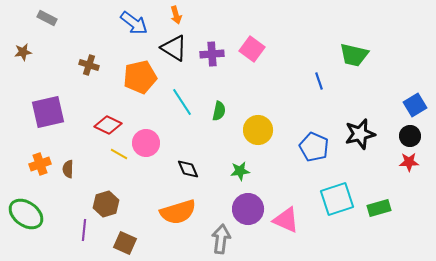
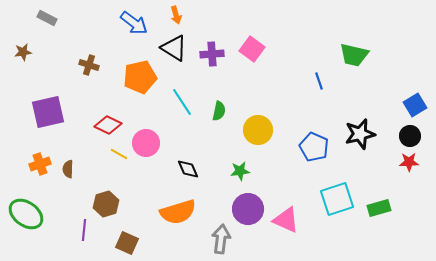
brown square: moved 2 px right
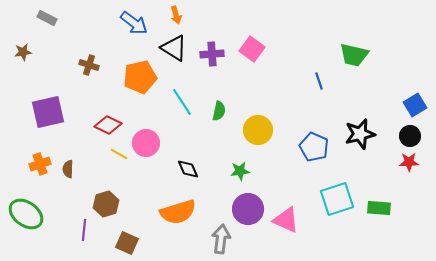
green rectangle: rotated 20 degrees clockwise
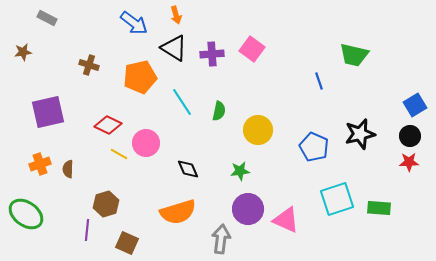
purple line: moved 3 px right
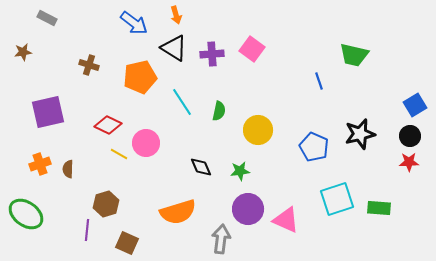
black diamond: moved 13 px right, 2 px up
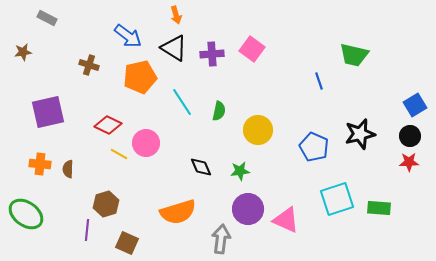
blue arrow: moved 6 px left, 13 px down
orange cross: rotated 25 degrees clockwise
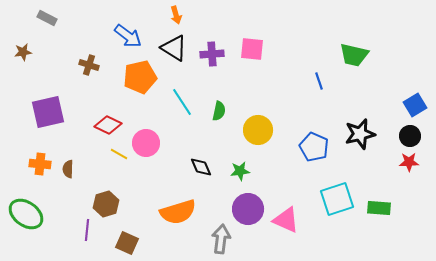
pink square: rotated 30 degrees counterclockwise
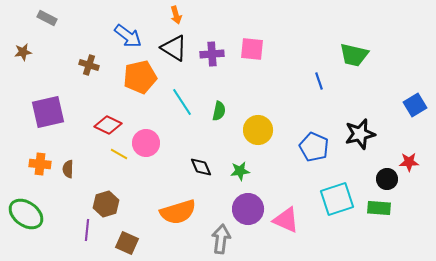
black circle: moved 23 px left, 43 px down
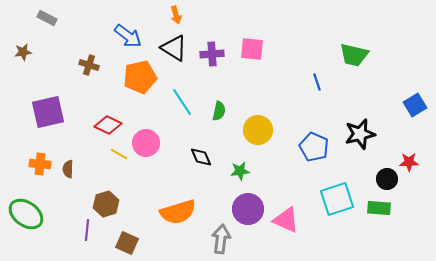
blue line: moved 2 px left, 1 px down
black diamond: moved 10 px up
